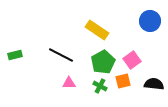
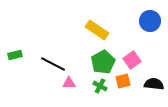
black line: moved 8 px left, 9 px down
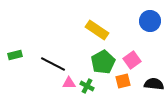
green cross: moved 13 px left
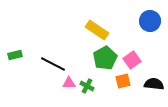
green pentagon: moved 2 px right, 4 px up
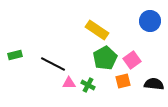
green cross: moved 1 px right, 1 px up
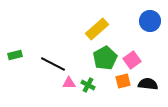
yellow rectangle: moved 1 px up; rotated 75 degrees counterclockwise
black semicircle: moved 6 px left
